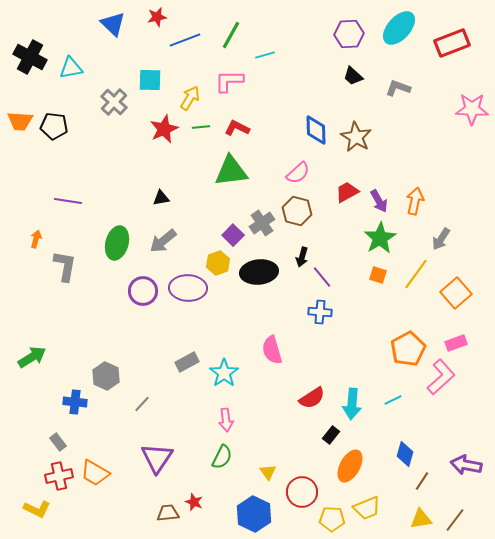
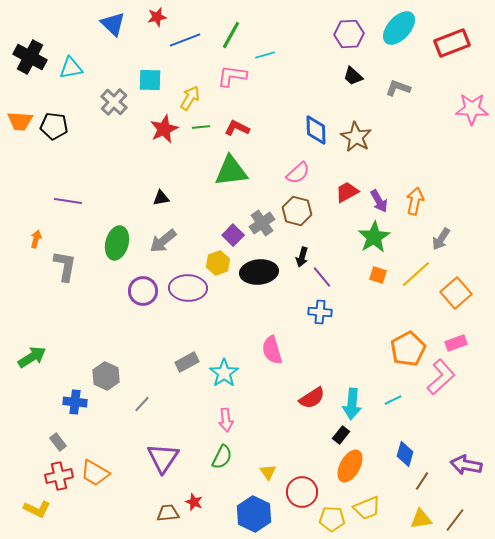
pink L-shape at (229, 81): moved 3 px right, 5 px up; rotated 8 degrees clockwise
green star at (380, 238): moved 6 px left, 1 px up
yellow line at (416, 274): rotated 12 degrees clockwise
black rectangle at (331, 435): moved 10 px right
purple triangle at (157, 458): moved 6 px right
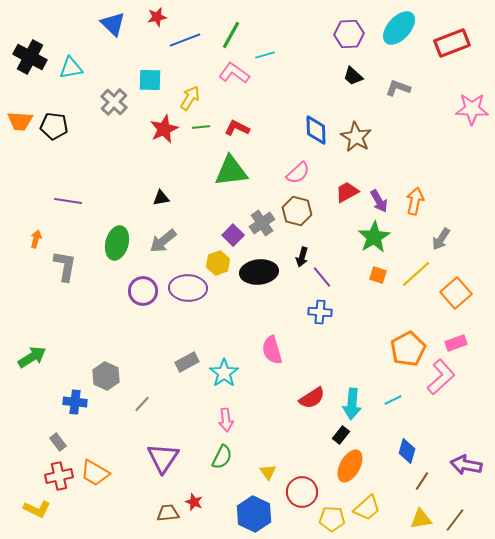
pink L-shape at (232, 76): moved 2 px right, 3 px up; rotated 28 degrees clockwise
blue diamond at (405, 454): moved 2 px right, 3 px up
yellow trapezoid at (367, 508): rotated 20 degrees counterclockwise
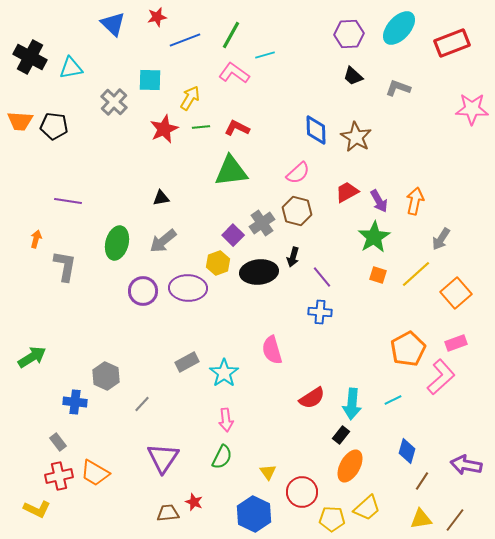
black arrow at (302, 257): moved 9 px left
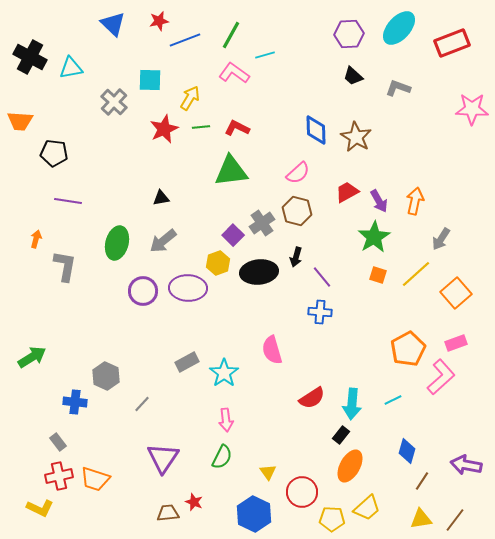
red star at (157, 17): moved 2 px right, 4 px down
black pentagon at (54, 126): moved 27 px down
black arrow at (293, 257): moved 3 px right
orange trapezoid at (95, 473): moved 6 px down; rotated 12 degrees counterclockwise
yellow L-shape at (37, 509): moved 3 px right, 1 px up
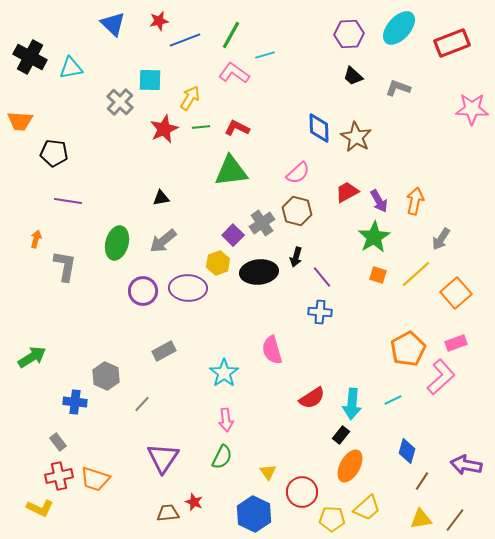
gray cross at (114, 102): moved 6 px right
blue diamond at (316, 130): moved 3 px right, 2 px up
gray rectangle at (187, 362): moved 23 px left, 11 px up
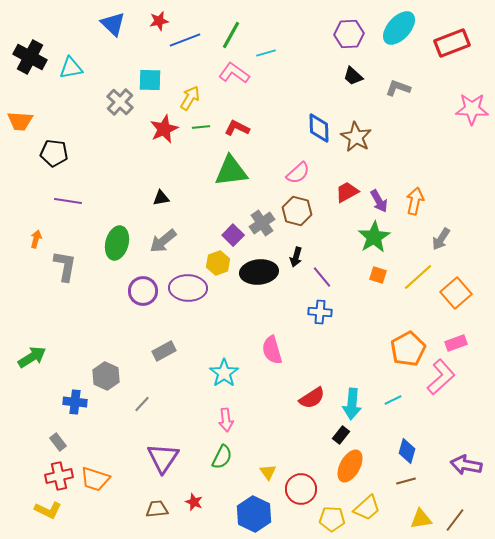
cyan line at (265, 55): moved 1 px right, 2 px up
yellow line at (416, 274): moved 2 px right, 3 px down
brown line at (422, 481): moved 16 px left; rotated 42 degrees clockwise
red circle at (302, 492): moved 1 px left, 3 px up
yellow L-shape at (40, 508): moved 8 px right, 2 px down
brown trapezoid at (168, 513): moved 11 px left, 4 px up
